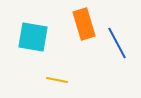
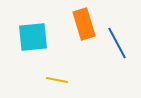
cyan square: rotated 16 degrees counterclockwise
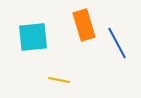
orange rectangle: moved 1 px down
yellow line: moved 2 px right
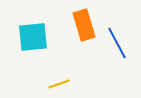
yellow line: moved 4 px down; rotated 30 degrees counterclockwise
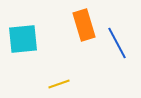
cyan square: moved 10 px left, 2 px down
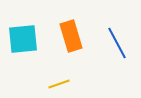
orange rectangle: moved 13 px left, 11 px down
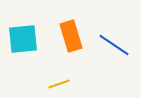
blue line: moved 3 px left, 2 px down; rotated 28 degrees counterclockwise
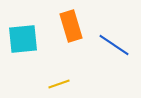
orange rectangle: moved 10 px up
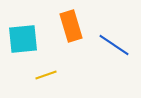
yellow line: moved 13 px left, 9 px up
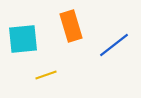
blue line: rotated 72 degrees counterclockwise
